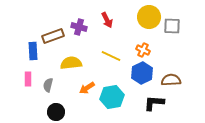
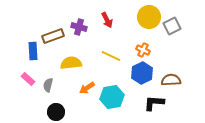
gray square: rotated 30 degrees counterclockwise
pink rectangle: rotated 48 degrees counterclockwise
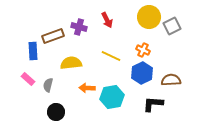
orange arrow: rotated 35 degrees clockwise
black L-shape: moved 1 px left, 1 px down
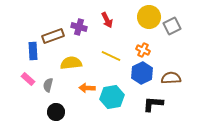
brown semicircle: moved 2 px up
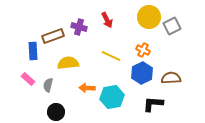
yellow semicircle: moved 3 px left
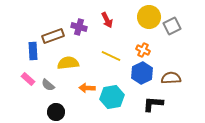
gray semicircle: rotated 64 degrees counterclockwise
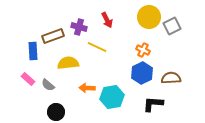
yellow line: moved 14 px left, 9 px up
